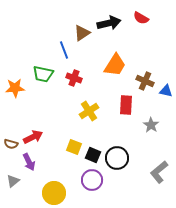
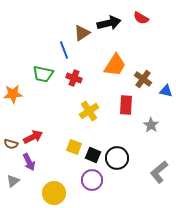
brown cross: moved 2 px left, 2 px up; rotated 12 degrees clockwise
orange star: moved 2 px left, 6 px down
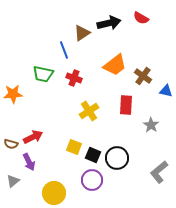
orange trapezoid: rotated 20 degrees clockwise
brown cross: moved 3 px up
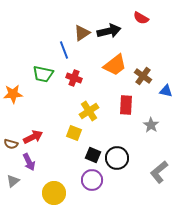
black arrow: moved 8 px down
yellow square: moved 14 px up
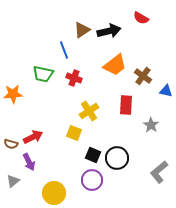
brown triangle: moved 3 px up
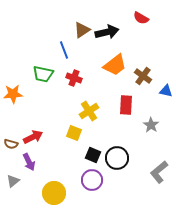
black arrow: moved 2 px left, 1 px down
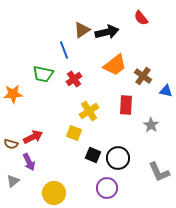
red semicircle: rotated 21 degrees clockwise
red cross: moved 1 px down; rotated 35 degrees clockwise
black circle: moved 1 px right
gray L-shape: rotated 75 degrees counterclockwise
purple circle: moved 15 px right, 8 px down
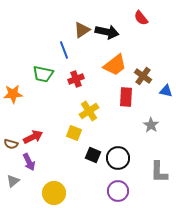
black arrow: rotated 25 degrees clockwise
red cross: moved 2 px right; rotated 14 degrees clockwise
red rectangle: moved 8 px up
gray L-shape: rotated 25 degrees clockwise
purple circle: moved 11 px right, 3 px down
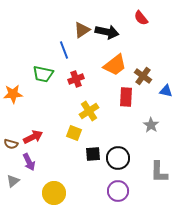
black square: moved 1 px up; rotated 28 degrees counterclockwise
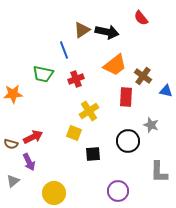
gray star: rotated 14 degrees counterclockwise
black circle: moved 10 px right, 17 px up
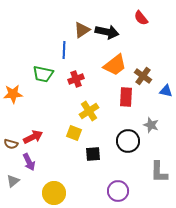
blue line: rotated 24 degrees clockwise
